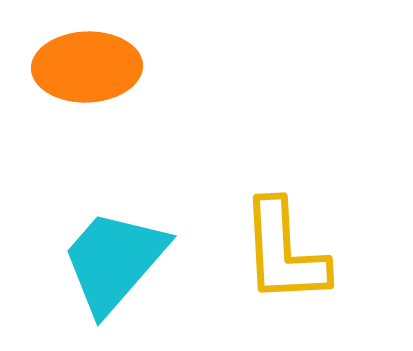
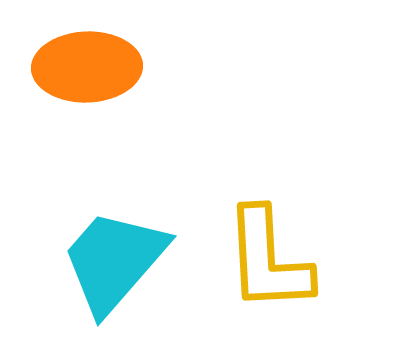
yellow L-shape: moved 16 px left, 8 px down
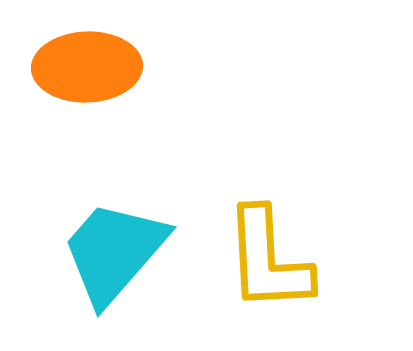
cyan trapezoid: moved 9 px up
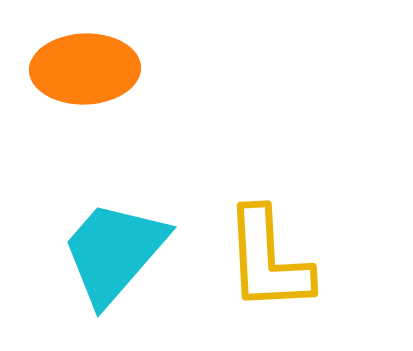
orange ellipse: moved 2 px left, 2 px down
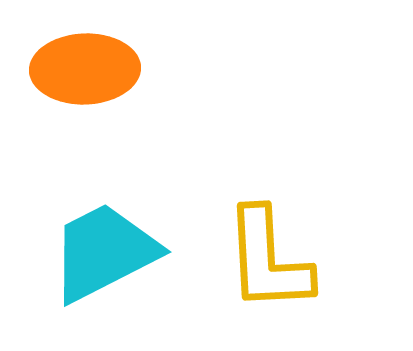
cyan trapezoid: moved 10 px left; rotated 22 degrees clockwise
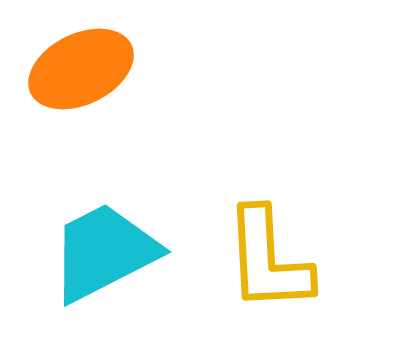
orange ellipse: moved 4 px left; rotated 24 degrees counterclockwise
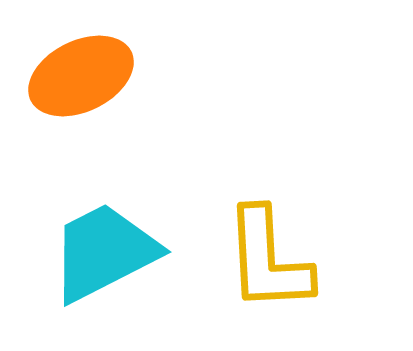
orange ellipse: moved 7 px down
